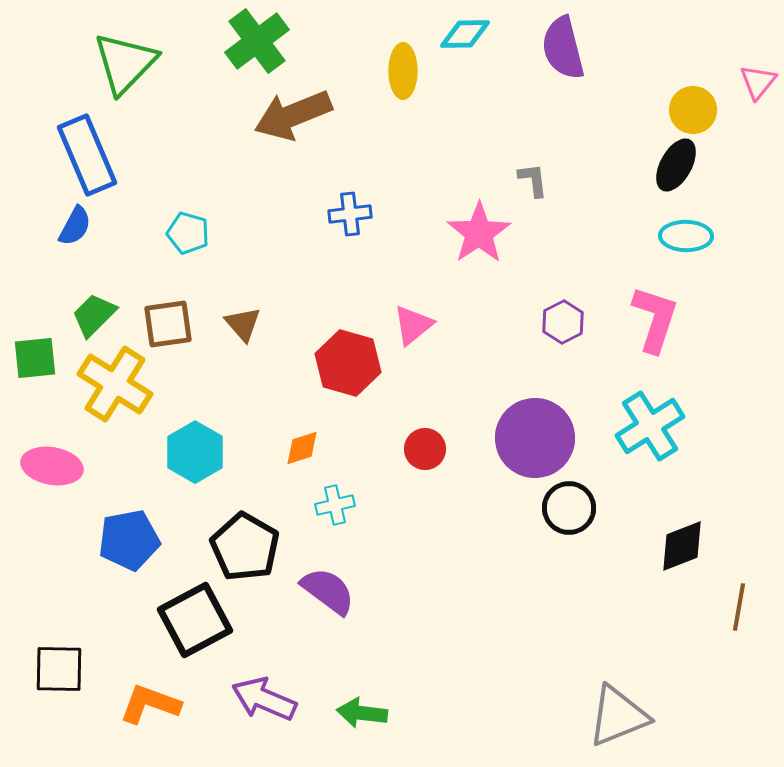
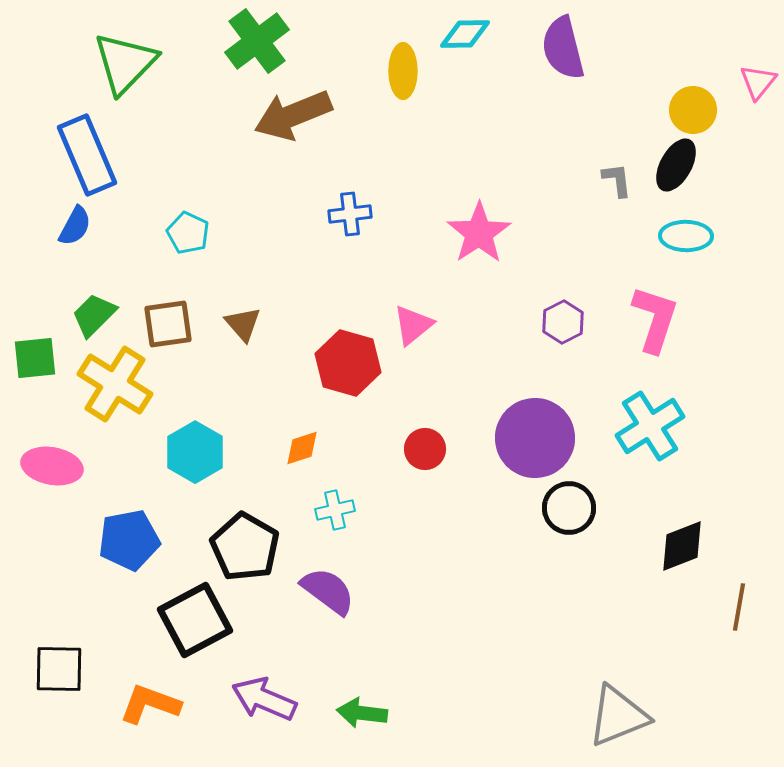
gray L-shape at (533, 180): moved 84 px right
cyan pentagon at (188, 233): rotated 9 degrees clockwise
cyan cross at (335, 505): moved 5 px down
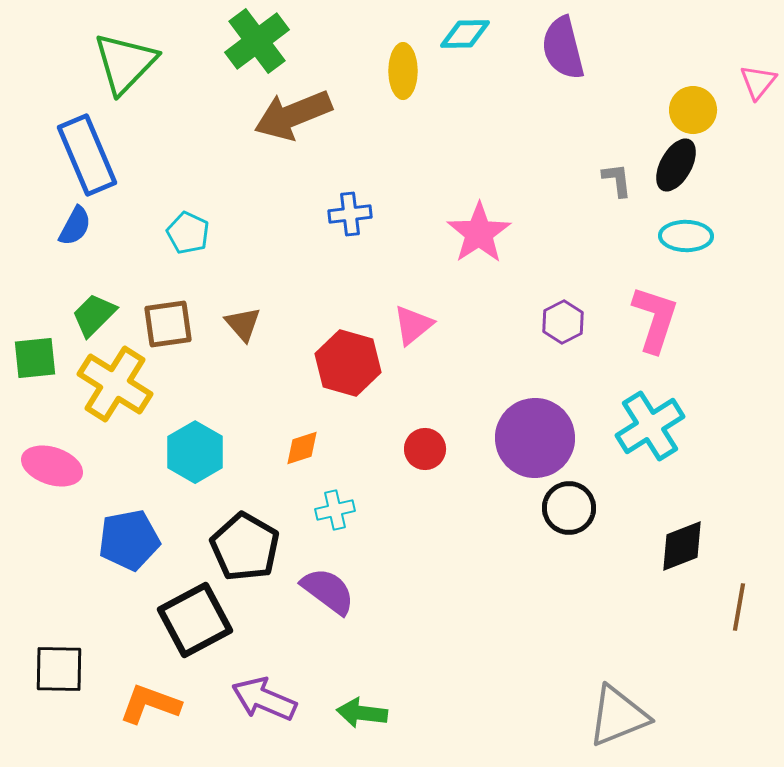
pink ellipse at (52, 466): rotated 8 degrees clockwise
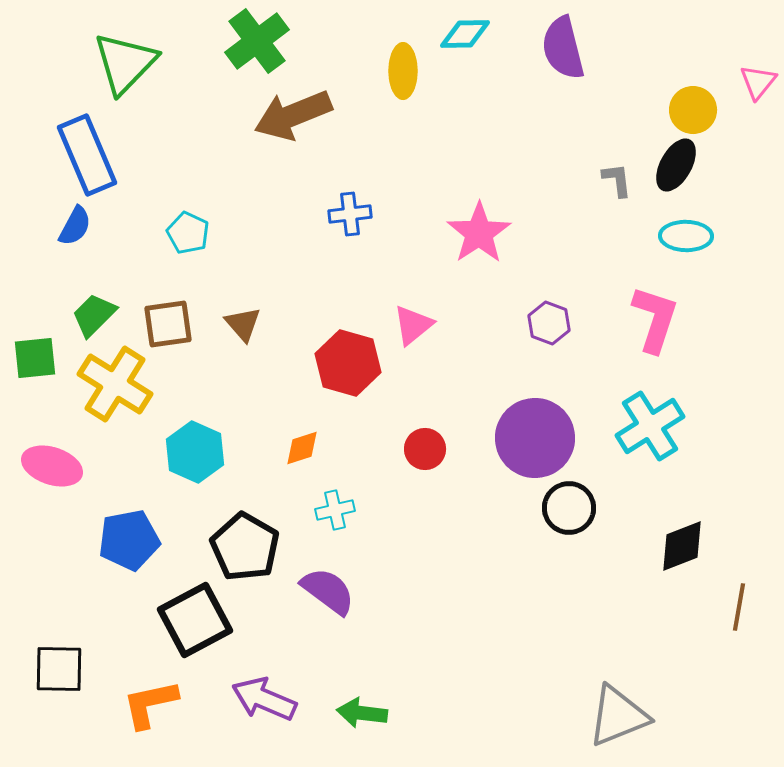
purple hexagon at (563, 322): moved 14 px left, 1 px down; rotated 12 degrees counterclockwise
cyan hexagon at (195, 452): rotated 6 degrees counterclockwise
orange L-shape at (150, 704): rotated 32 degrees counterclockwise
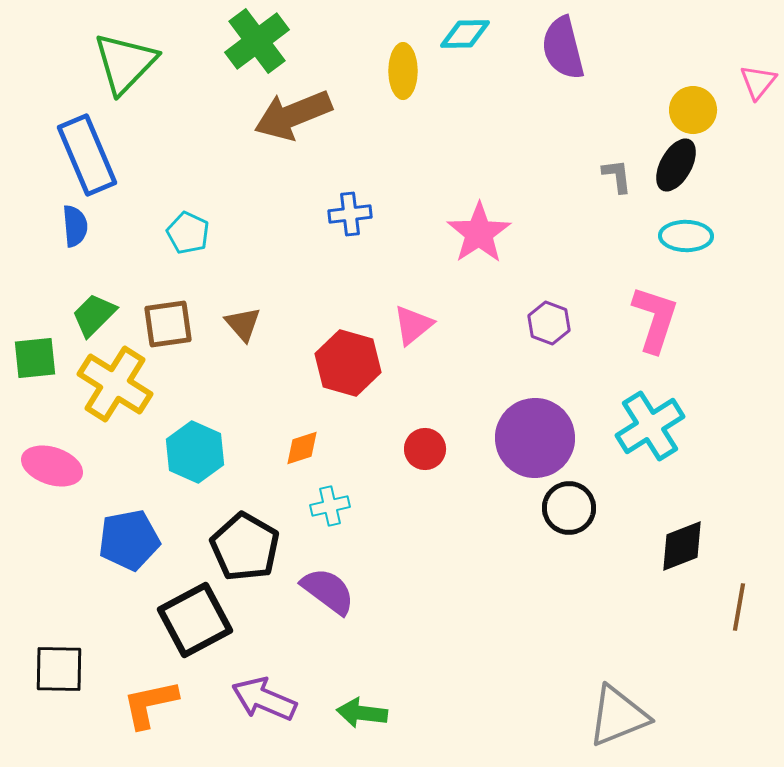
gray L-shape at (617, 180): moved 4 px up
blue semicircle at (75, 226): rotated 33 degrees counterclockwise
cyan cross at (335, 510): moved 5 px left, 4 px up
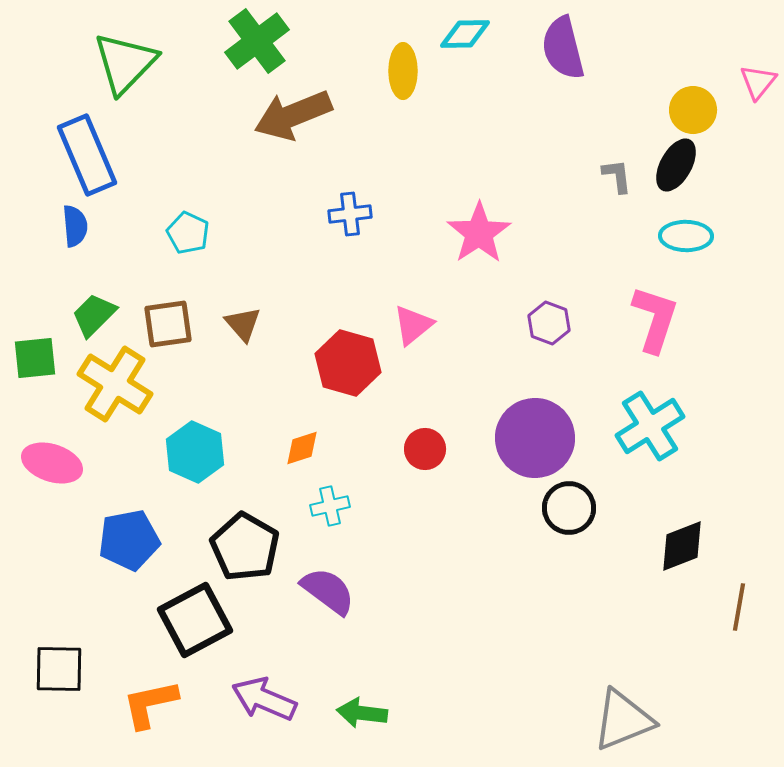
pink ellipse at (52, 466): moved 3 px up
gray triangle at (618, 716): moved 5 px right, 4 px down
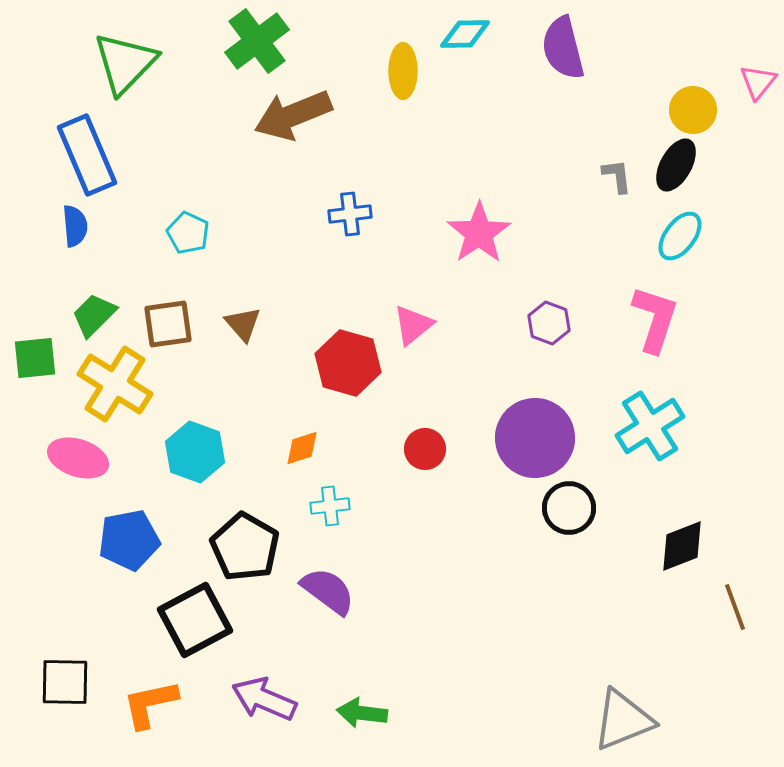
cyan ellipse at (686, 236): moved 6 px left; rotated 54 degrees counterclockwise
cyan hexagon at (195, 452): rotated 4 degrees counterclockwise
pink ellipse at (52, 463): moved 26 px right, 5 px up
cyan cross at (330, 506): rotated 6 degrees clockwise
brown line at (739, 607): moved 4 px left; rotated 30 degrees counterclockwise
black square at (59, 669): moved 6 px right, 13 px down
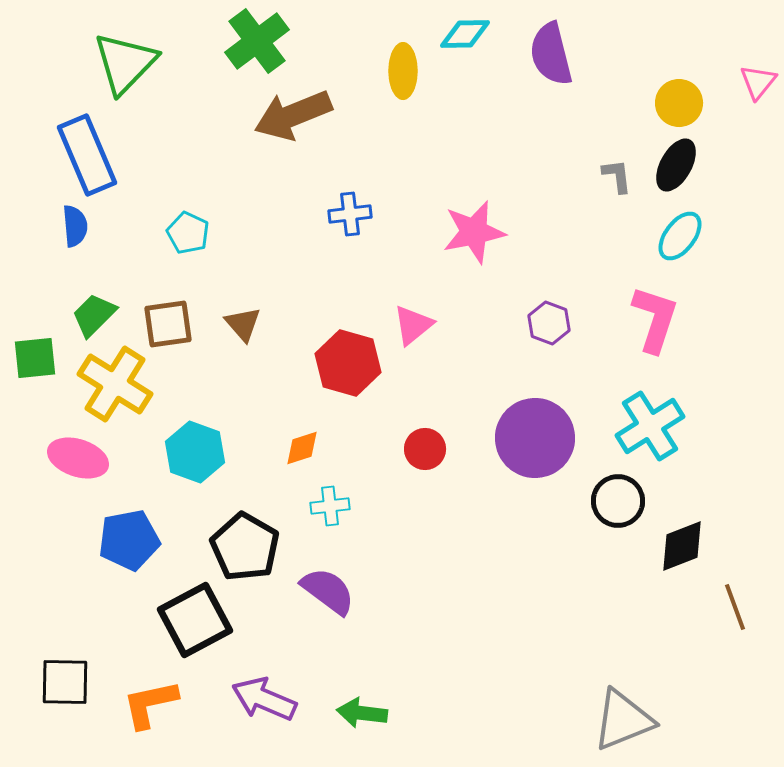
purple semicircle at (563, 48): moved 12 px left, 6 px down
yellow circle at (693, 110): moved 14 px left, 7 px up
pink star at (479, 233): moved 5 px left, 1 px up; rotated 22 degrees clockwise
black circle at (569, 508): moved 49 px right, 7 px up
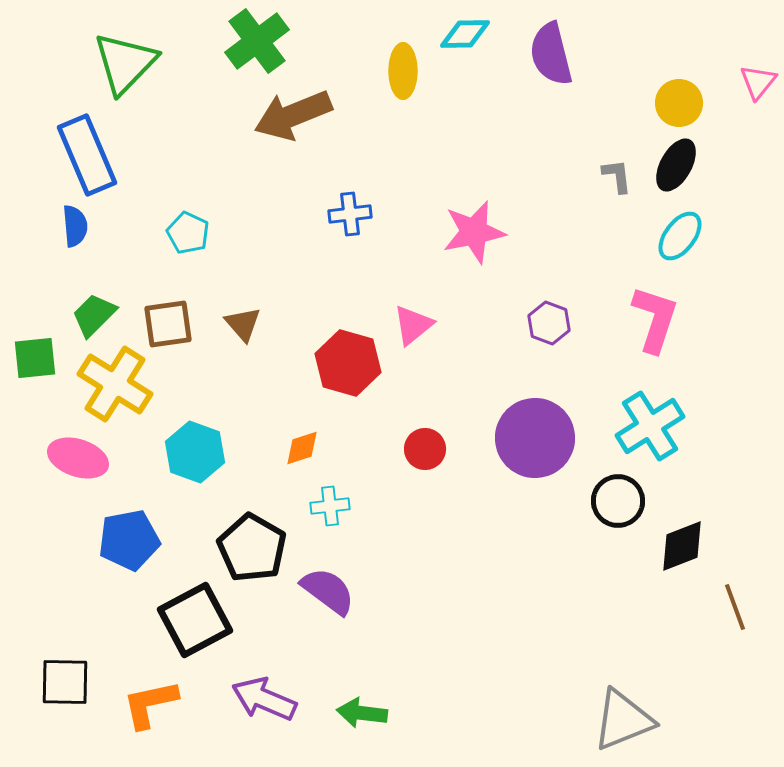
black pentagon at (245, 547): moved 7 px right, 1 px down
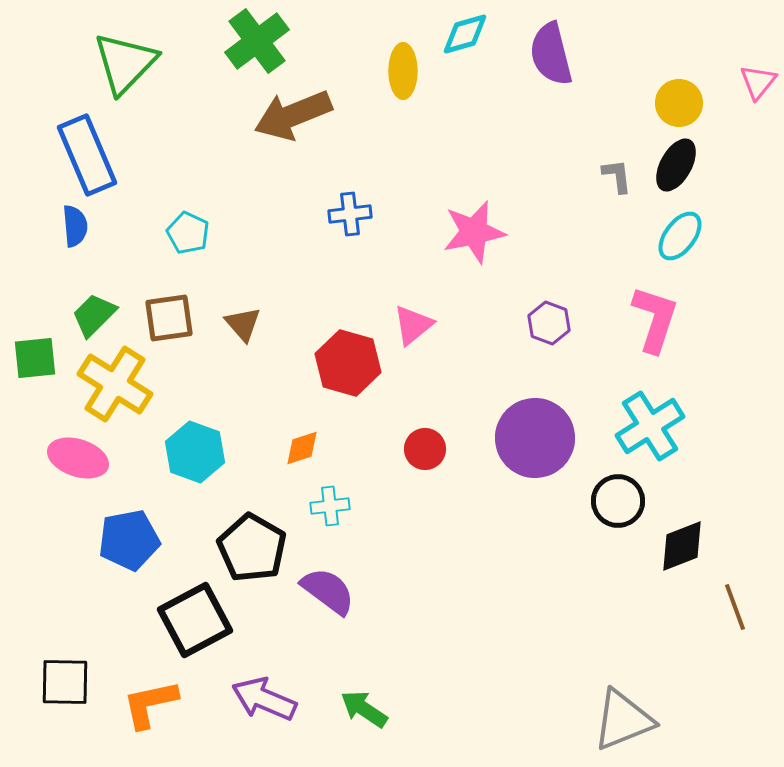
cyan diamond at (465, 34): rotated 15 degrees counterclockwise
brown square at (168, 324): moved 1 px right, 6 px up
green arrow at (362, 713): moved 2 px right, 4 px up; rotated 27 degrees clockwise
